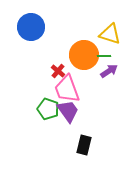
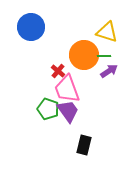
yellow triangle: moved 3 px left, 2 px up
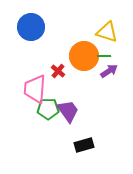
orange circle: moved 1 px down
pink trapezoid: moved 32 px left; rotated 24 degrees clockwise
green pentagon: rotated 20 degrees counterclockwise
black rectangle: rotated 60 degrees clockwise
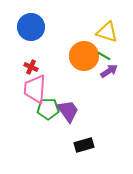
green line: rotated 32 degrees clockwise
red cross: moved 27 px left, 4 px up; rotated 16 degrees counterclockwise
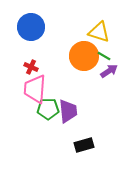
yellow triangle: moved 8 px left
purple trapezoid: rotated 30 degrees clockwise
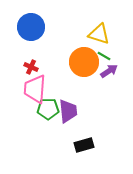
yellow triangle: moved 2 px down
orange circle: moved 6 px down
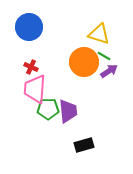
blue circle: moved 2 px left
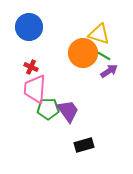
orange circle: moved 1 px left, 9 px up
purple trapezoid: rotated 30 degrees counterclockwise
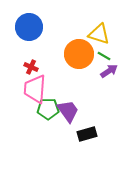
orange circle: moved 4 px left, 1 px down
black rectangle: moved 3 px right, 11 px up
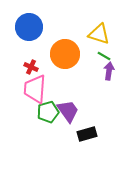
orange circle: moved 14 px left
purple arrow: rotated 48 degrees counterclockwise
green pentagon: moved 3 px down; rotated 15 degrees counterclockwise
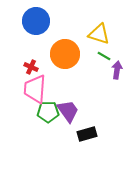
blue circle: moved 7 px right, 6 px up
purple arrow: moved 8 px right, 1 px up
green pentagon: rotated 15 degrees clockwise
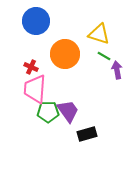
purple arrow: rotated 18 degrees counterclockwise
